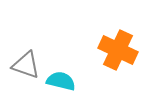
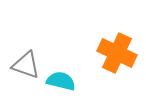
orange cross: moved 1 px left, 3 px down
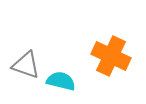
orange cross: moved 6 px left, 3 px down
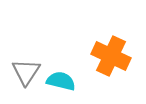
gray triangle: moved 7 px down; rotated 44 degrees clockwise
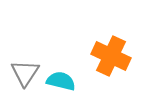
gray triangle: moved 1 px left, 1 px down
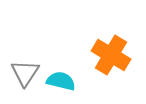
orange cross: moved 1 px up; rotated 6 degrees clockwise
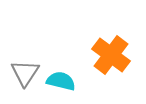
orange cross: rotated 6 degrees clockwise
